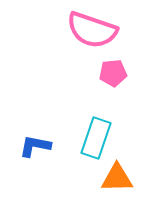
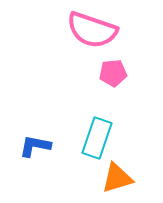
cyan rectangle: moved 1 px right
orange triangle: rotated 16 degrees counterclockwise
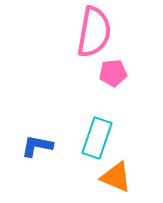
pink semicircle: moved 2 px right, 2 px down; rotated 99 degrees counterclockwise
blue L-shape: moved 2 px right
orange triangle: moved 1 px left, 1 px up; rotated 40 degrees clockwise
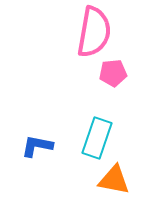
orange triangle: moved 2 px left, 3 px down; rotated 12 degrees counterclockwise
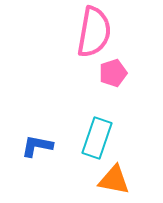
pink pentagon: rotated 12 degrees counterclockwise
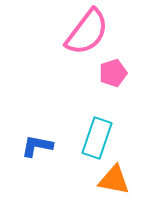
pink semicircle: moved 7 px left; rotated 27 degrees clockwise
